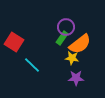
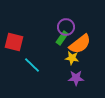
red square: rotated 18 degrees counterclockwise
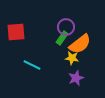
red square: moved 2 px right, 10 px up; rotated 18 degrees counterclockwise
cyan line: rotated 18 degrees counterclockwise
purple star: rotated 21 degrees counterclockwise
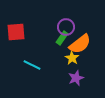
yellow star: rotated 24 degrees clockwise
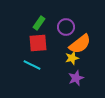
red square: moved 22 px right, 11 px down
green rectangle: moved 23 px left, 15 px up
yellow star: rotated 24 degrees clockwise
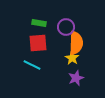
green rectangle: rotated 64 degrees clockwise
orange semicircle: moved 4 px left, 1 px up; rotated 50 degrees counterclockwise
yellow star: rotated 24 degrees counterclockwise
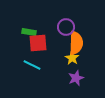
green rectangle: moved 10 px left, 9 px down
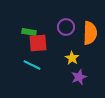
orange semicircle: moved 14 px right, 10 px up
purple star: moved 3 px right, 1 px up
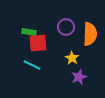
orange semicircle: moved 1 px down
